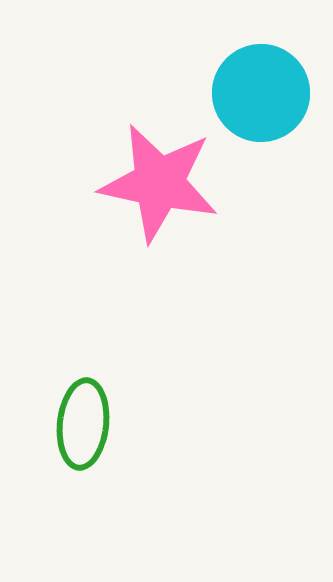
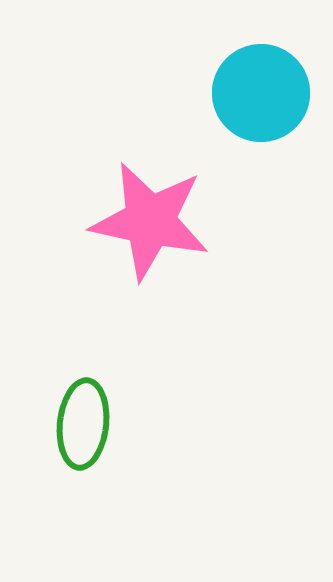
pink star: moved 9 px left, 38 px down
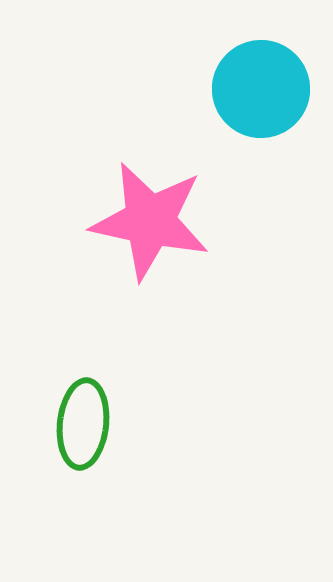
cyan circle: moved 4 px up
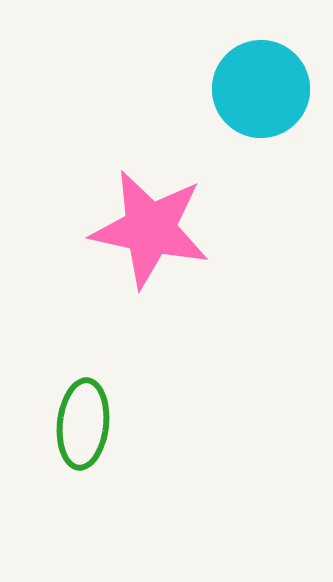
pink star: moved 8 px down
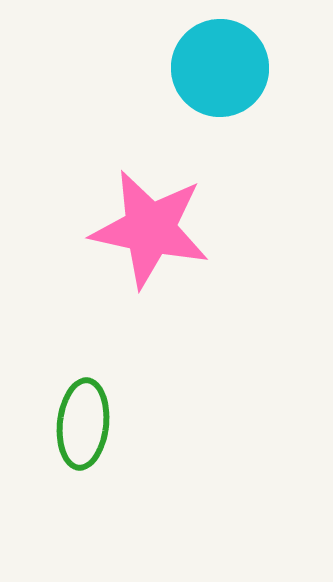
cyan circle: moved 41 px left, 21 px up
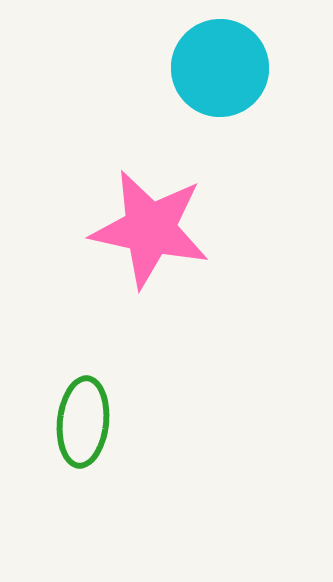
green ellipse: moved 2 px up
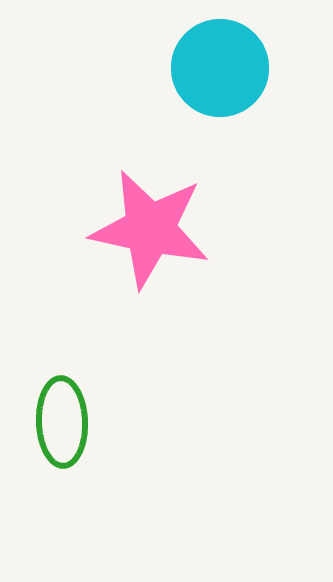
green ellipse: moved 21 px left; rotated 8 degrees counterclockwise
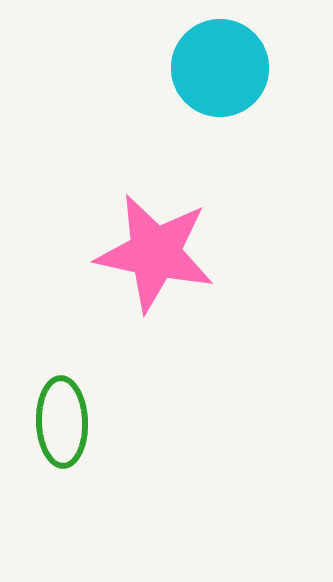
pink star: moved 5 px right, 24 px down
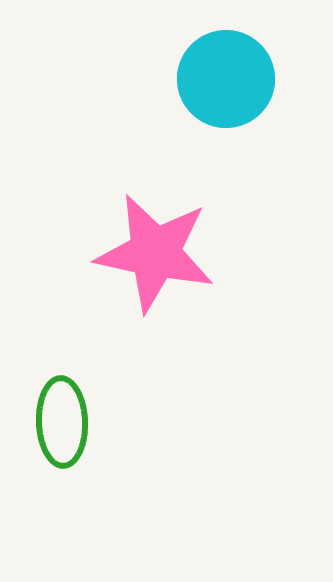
cyan circle: moved 6 px right, 11 px down
